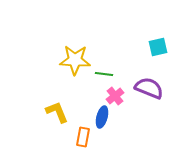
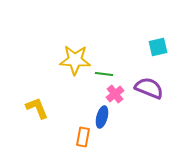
pink cross: moved 2 px up
yellow L-shape: moved 20 px left, 4 px up
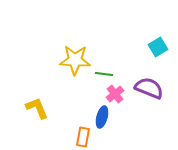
cyan square: rotated 18 degrees counterclockwise
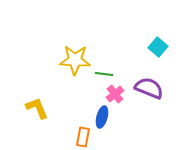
cyan square: rotated 18 degrees counterclockwise
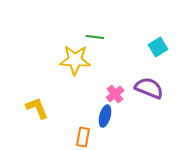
cyan square: rotated 18 degrees clockwise
green line: moved 9 px left, 37 px up
blue ellipse: moved 3 px right, 1 px up
